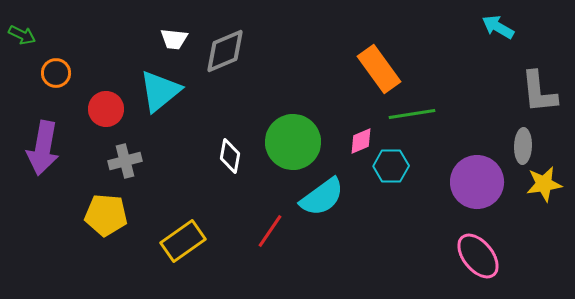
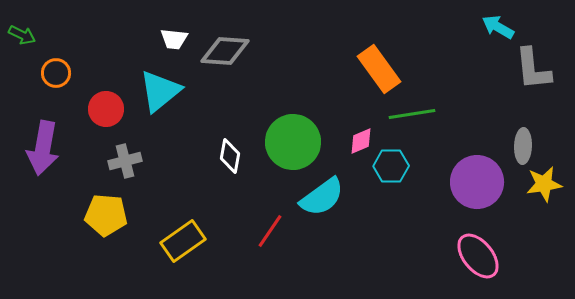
gray diamond: rotated 27 degrees clockwise
gray L-shape: moved 6 px left, 23 px up
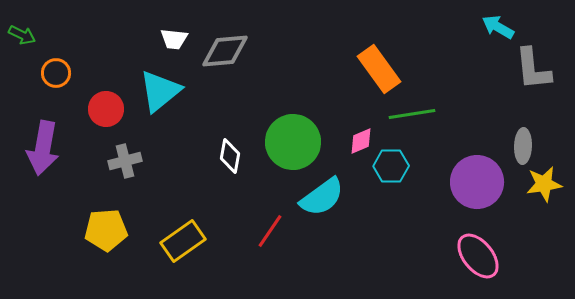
gray diamond: rotated 9 degrees counterclockwise
yellow pentagon: moved 15 px down; rotated 9 degrees counterclockwise
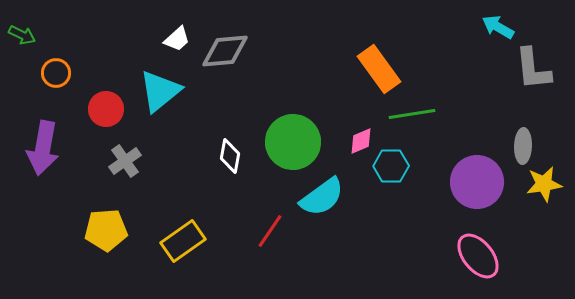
white trapezoid: moved 3 px right; rotated 48 degrees counterclockwise
gray cross: rotated 20 degrees counterclockwise
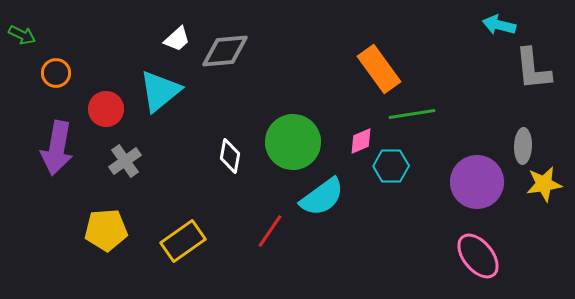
cyan arrow: moved 1 px right, 2 px up; rotated 16 degrees counterclockwise
purple arrow: moved 14 px right
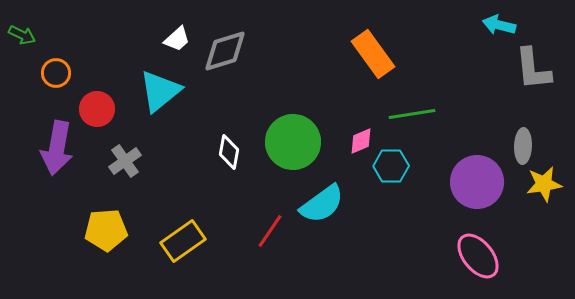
gray diamond: rotated 12 degrees counterclockwise
orange rectangle: moved 6 px left, 15 px up
red circle: moved 9 px left
white diamond: moved 1 px left, 4 px up
cyan semicircle: moved 7 px down
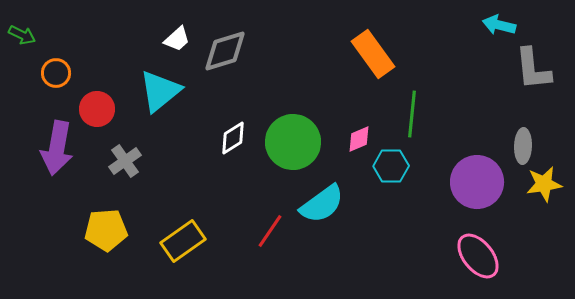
green line: rotated 75 degrees counterclockwise
pink diamond: moved 2 px left, 2 px up
white diamond: moved 4 px right, 14 px up; rotated 48 degrees clockwise
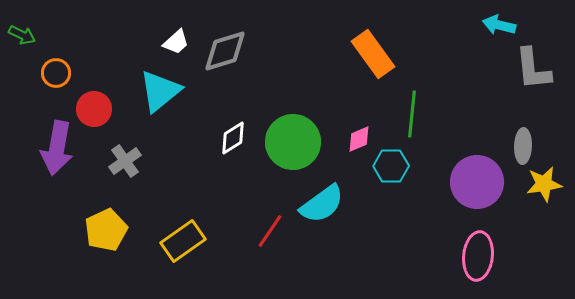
white trapezoid: moved 1 px left, 3 px down
red circle: moved 3 px left
yellow pentagon: rotated 21 degrees counterclockwise
pink ellipse: rotated 45 degrees clockwise
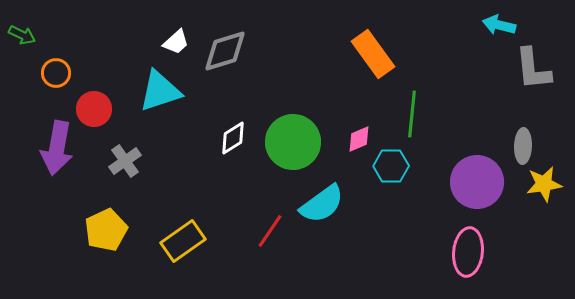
cyan triangle: rotated 21 degrees clockwise
pink ellipse: moved 10 px left, 4 px up
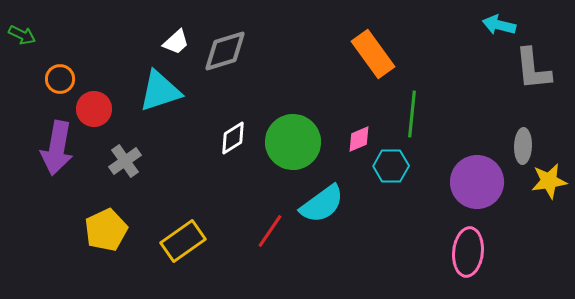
orange circle: moved 4 px right, 6 px down
yellow star: moved 5 px right, 3 px up
